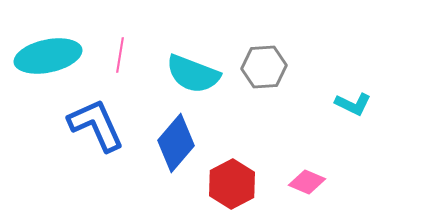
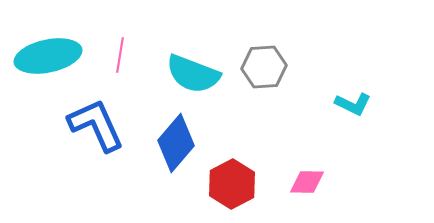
pink diamond: rotated 21 degrees counterclockwise
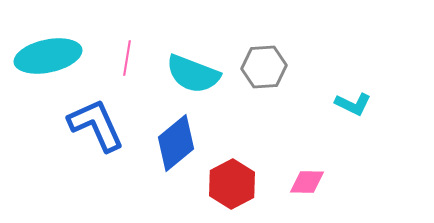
pink line: moved 7 px right, 3 px down
blue diamond: rotated 10 degrees clockwise
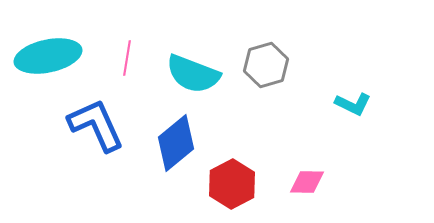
gray hexagon: moved 2 px right, 2 px up; rotated 12 degrees counterclockwise
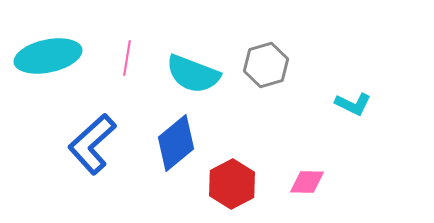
blue L-shape: moved 4 px left, 19 px down; rotated 108 degrees counterclockwise
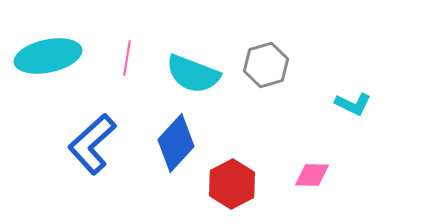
blue diamond: rotated 8 degrees counterclockwise
pink diamond: moved 5 px right, 7 px up
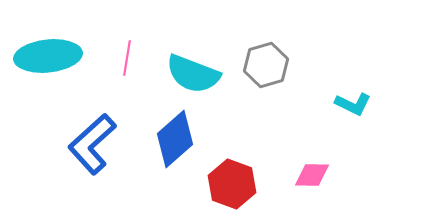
cyan ellipse: rotated 6 degrees clockwise
blue diamond: moved 1 px left, 4 px up; rotated 6 degrees clockwise
red hexagon: rotated 12 degrees counterclockwise
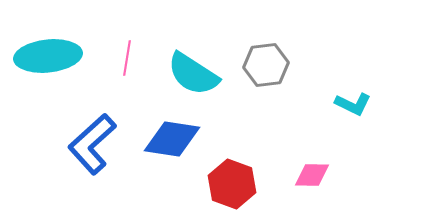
gray hexagon: rotated 9 degrees clockwise
cyan semicircle: rotated 12 degrees clockwise
blue diamond: moved 3 px left; rotated 50 degrees clockwise
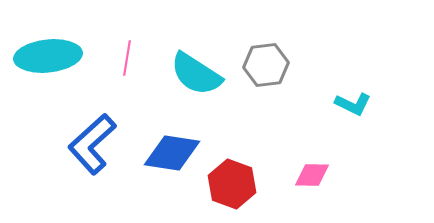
cyan semicircle: moved 3 px right
blue diamond: moved 14 px down
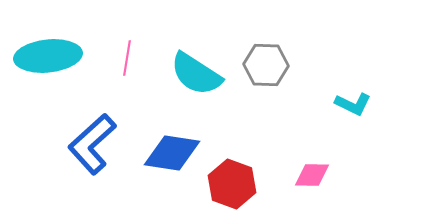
gray hexagon: rotated 9 degrees clockwise
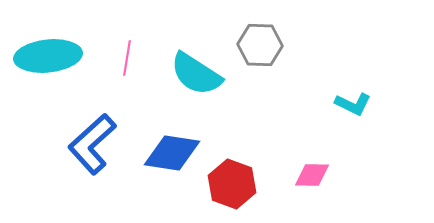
gray hexagon: moved 6 px left, 20 px up
